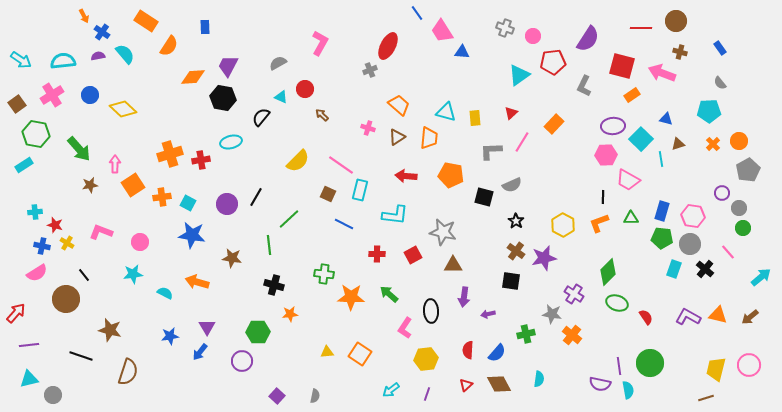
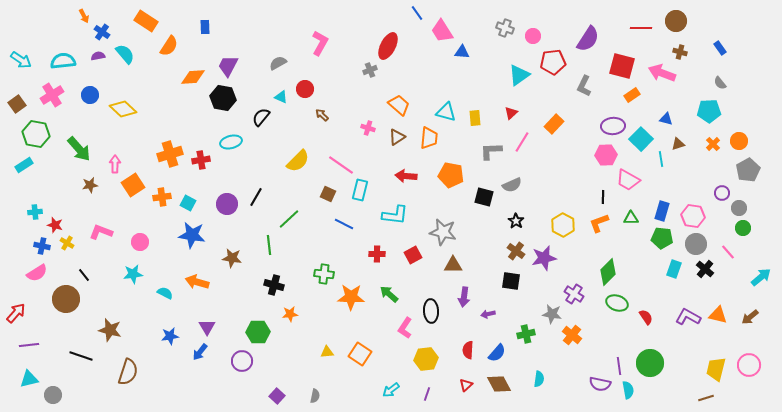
gray circle at (690, 244): moved 6 px right
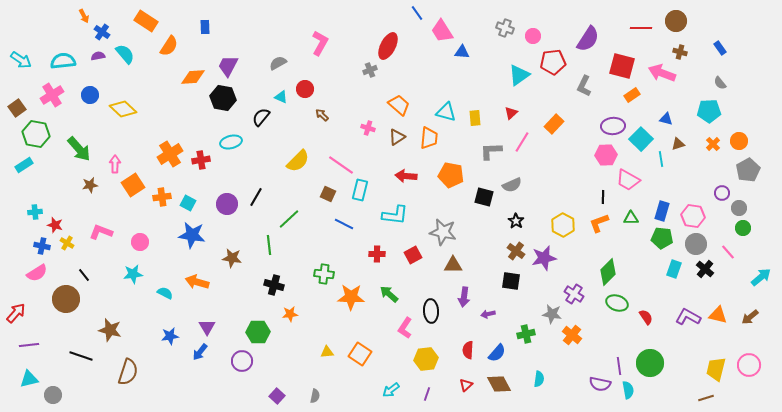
brown square at (17, 104): moved 4 px down
orange cross at (170, 154): rotated 15 degrees counterclockwise
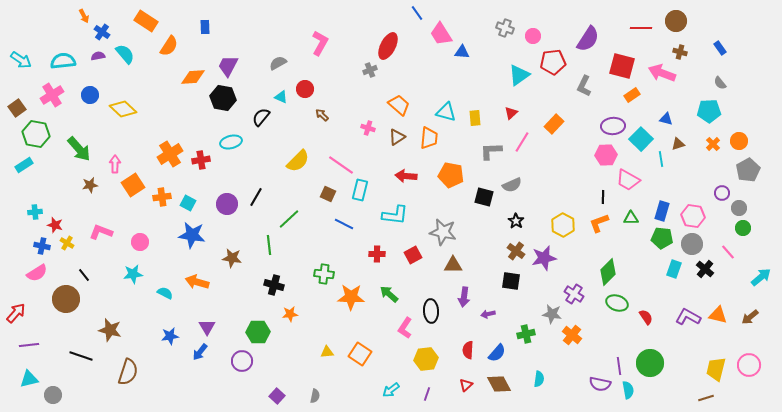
pink trapezoid at (442, 31): moved 1 px left, 3 px down
gray circle at (696, 244): moved 4 px left
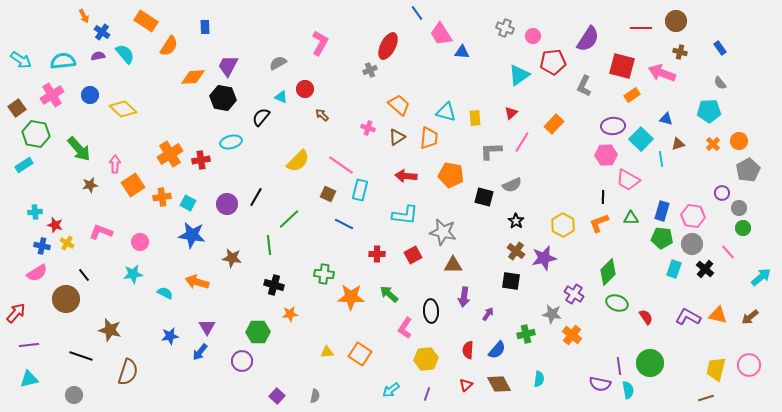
cyan L-shape at (395, 215): moved 10 px right
purple arrow at (488, 314): rotated 136 degrees clockwise
blue semicircle at (497, 353): moved 3 px up
gray circle at (53, 395): moved 21 px right
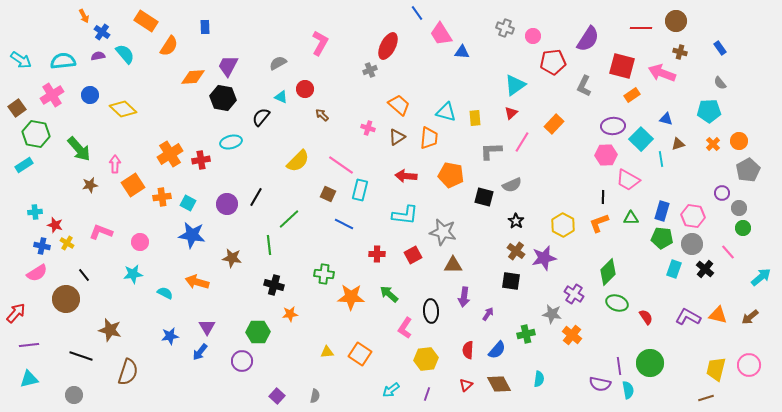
cyan triangle at (519, 75): moved 4 px left, 10 px down
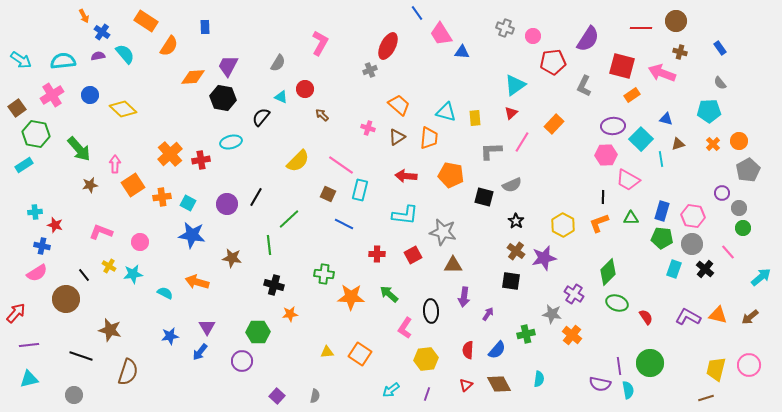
gray semicircle at (278, 63): rotated 150 degrees clockwise
orange cross at (170, 154): rotated 10 degrees counterclockwise
yellow cross at (67, 243): moved 42 px right, 23 px down
